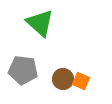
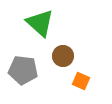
brown circle: moved 23 px up
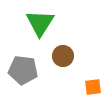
green triangle: rotated 20 degrees clockwise
orange square: moved 12 px right, 6 px down; rotated 30 degrees counterclockwise
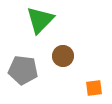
green triangle: moved 3 px up; rotated 12 degrees clockwise
orange square: moved 1 px right, 1 px down
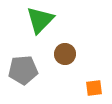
brown circle: moved 2 px right, 2 px up
gray pentagon: rotated 12 degrees counterclockwise
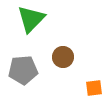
green triangle: moved 9 px left, 1 px up
brown circle: moved 2 px left, 3 px down
